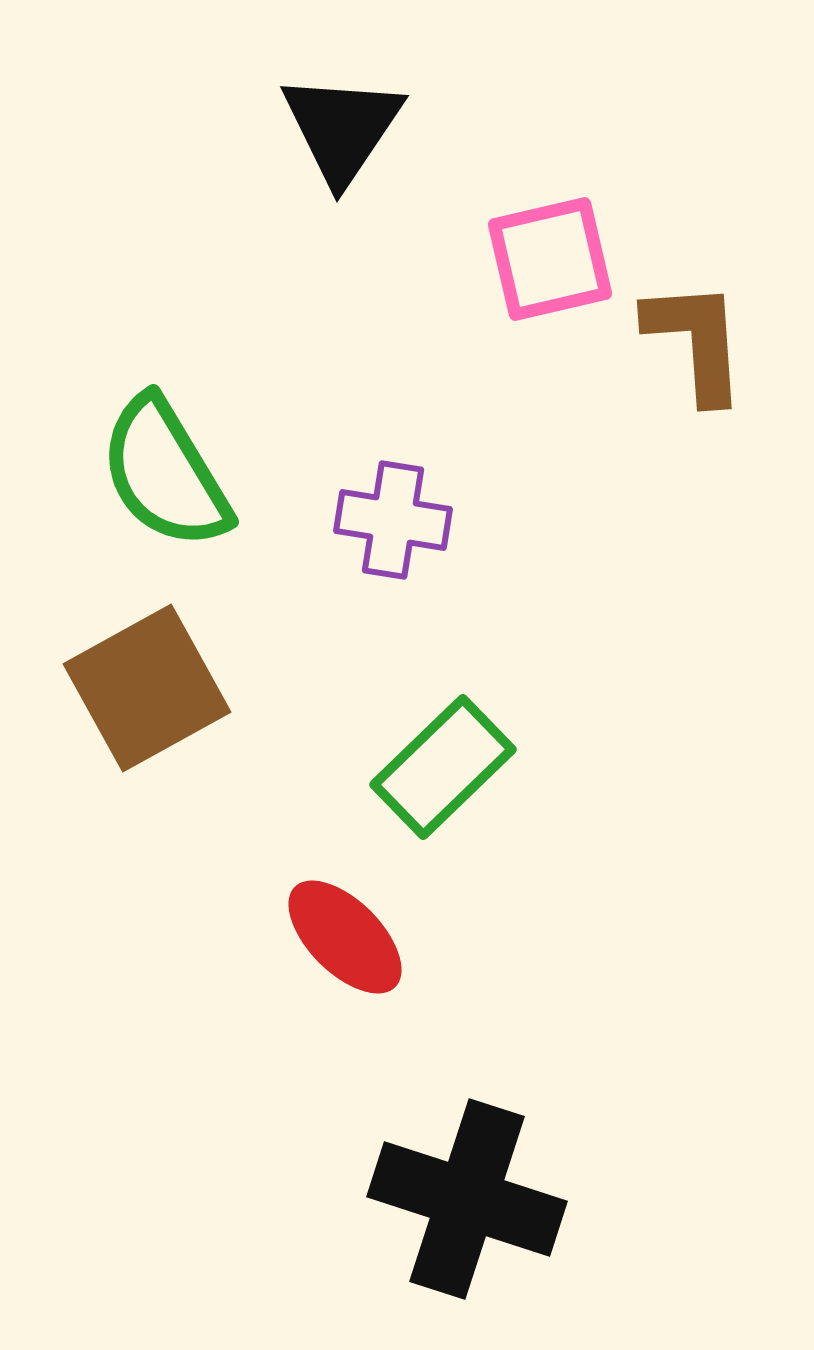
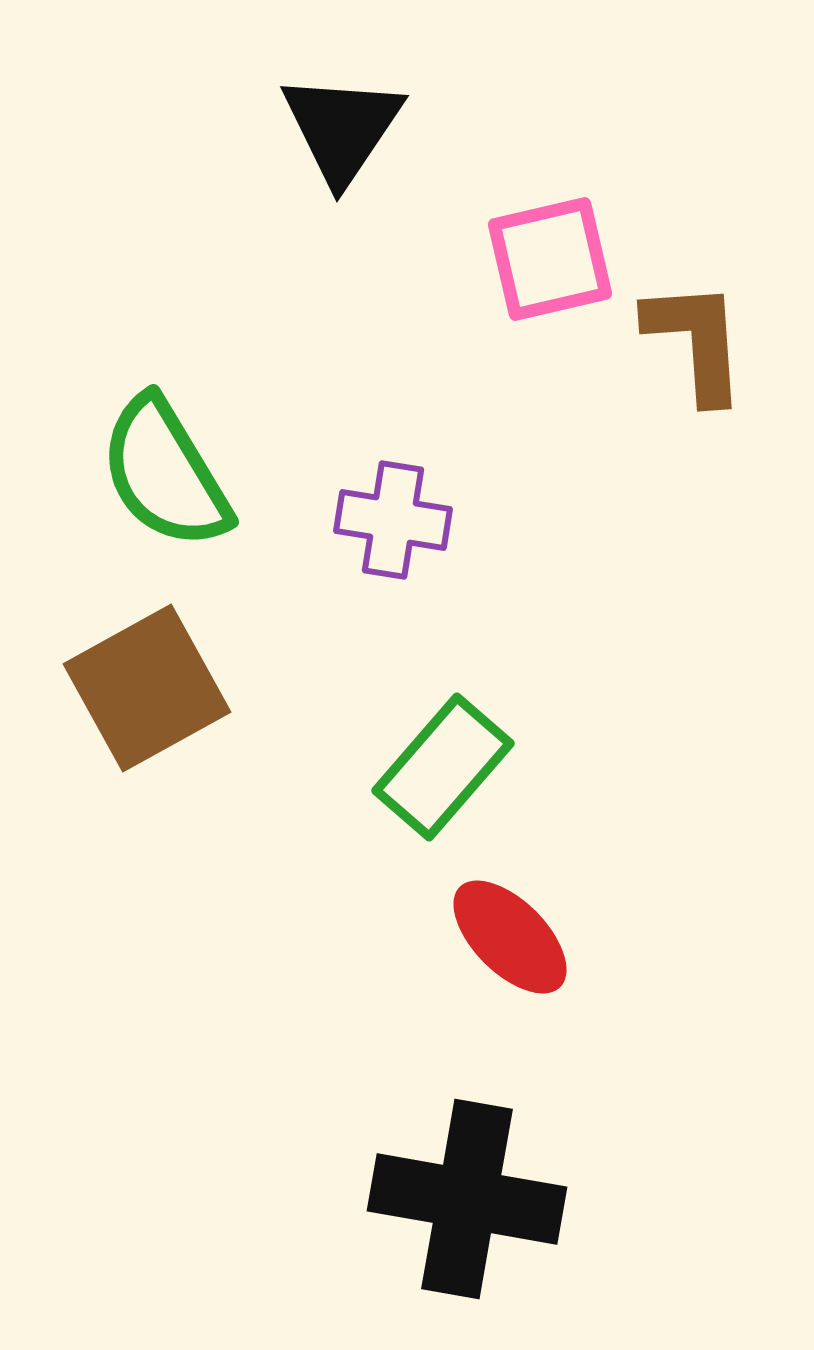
green rectangle: rotated 5 degrees counterclockwise
red ellipse: moved 165 px right
black cross: rotated 8 degrees counterclockwise
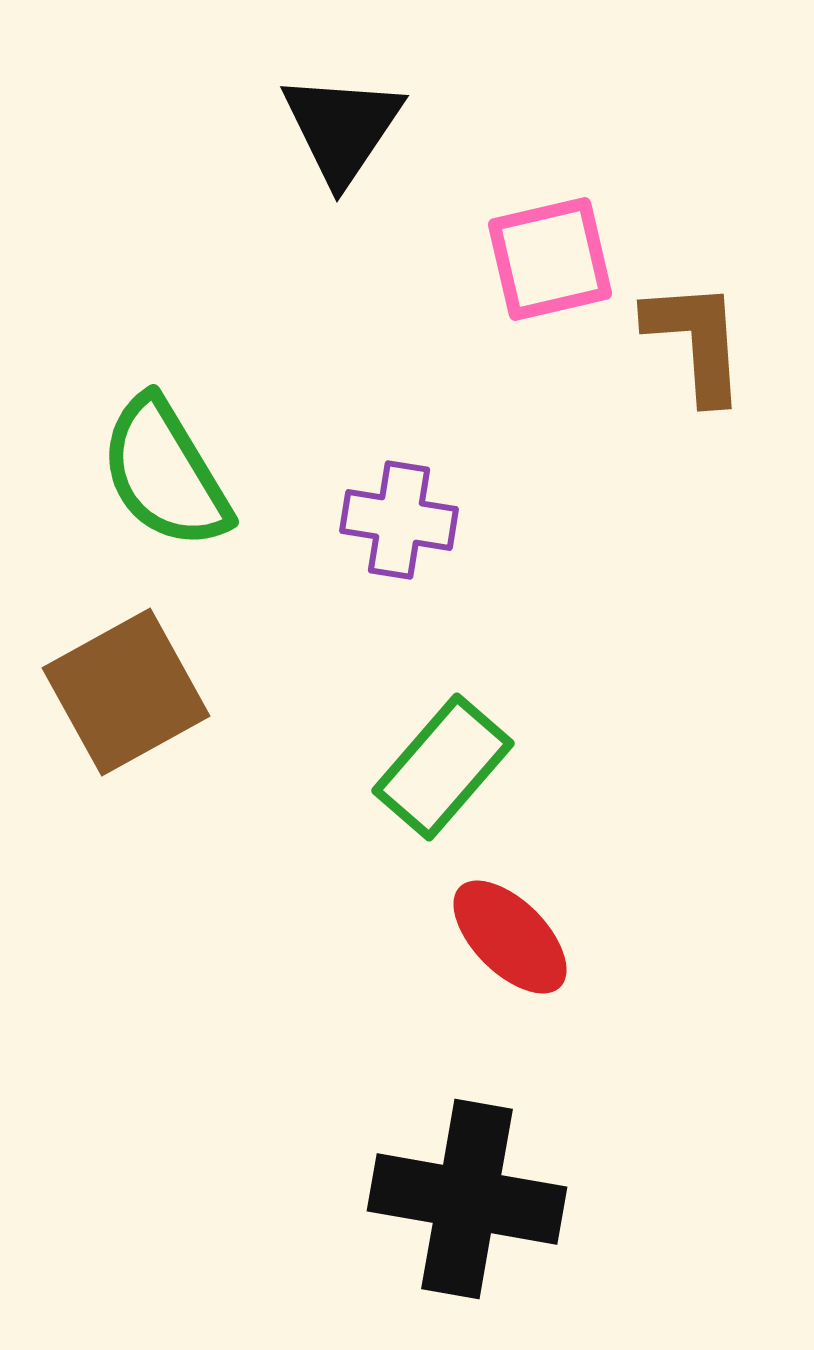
purple cross: moved 6 px right
brown square: moved 21 px left, 4 px down
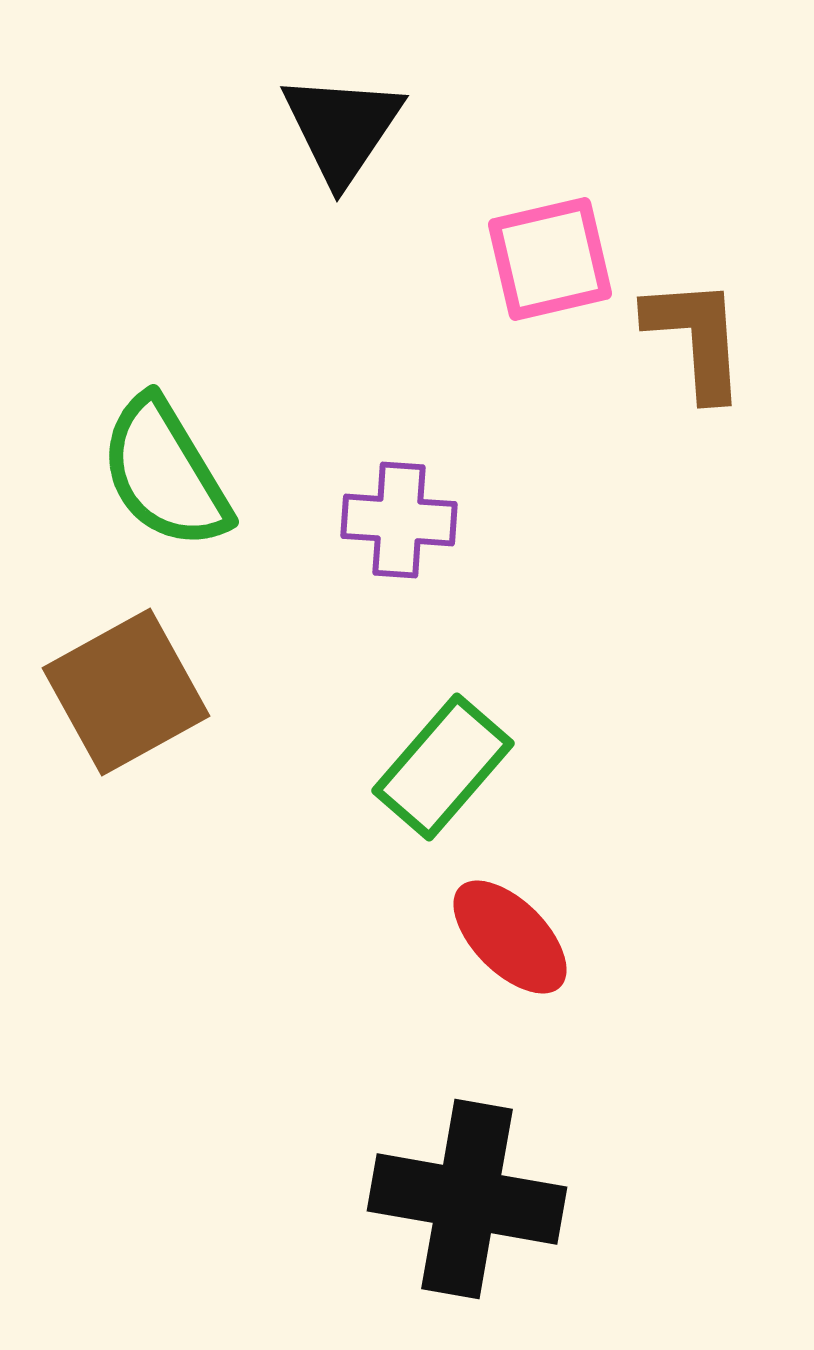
brown L-shape: moved 3 px up
purple cross: rotated 5 degrees counterclockwise
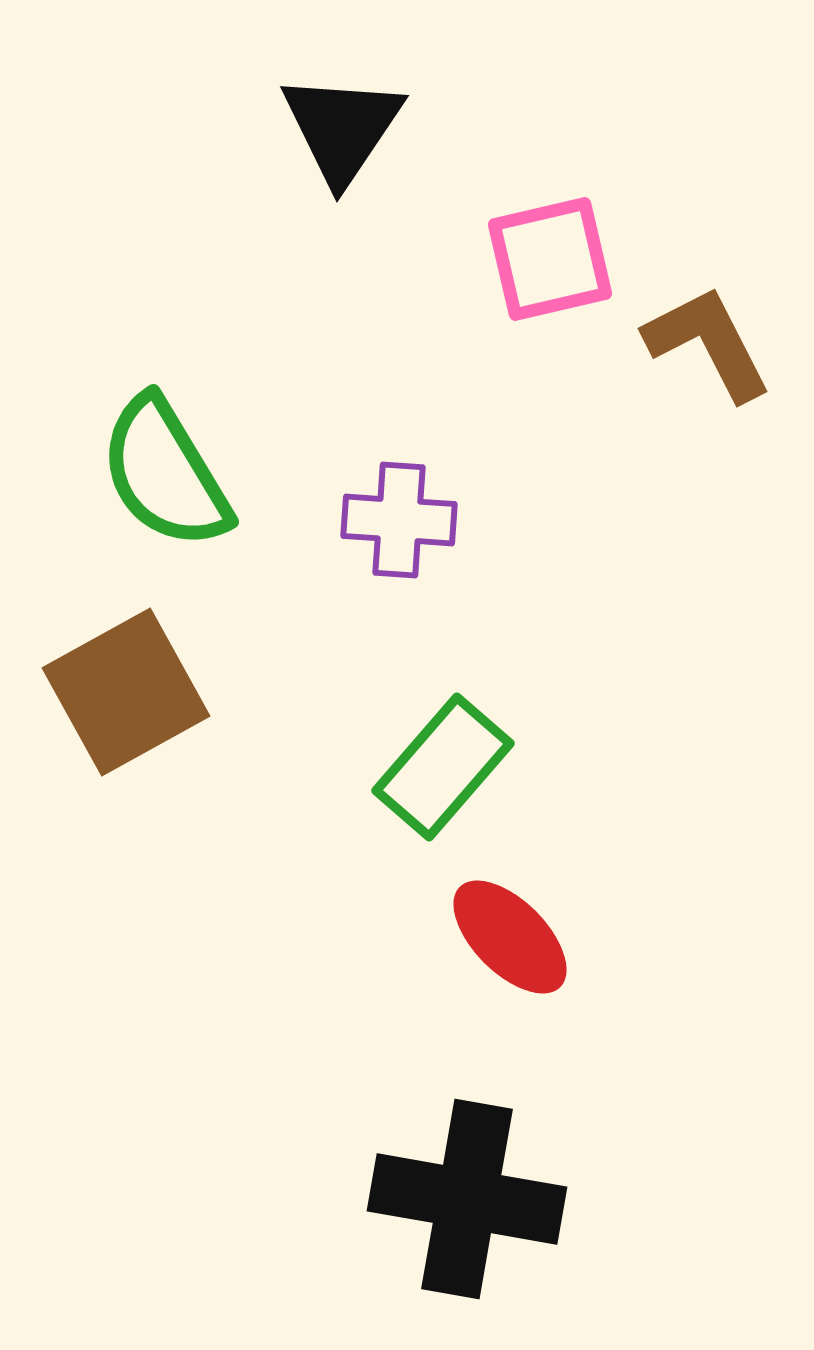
brown L-shape: moved 12 px right, 5 px down; rotated 23 degrees counterclockwise
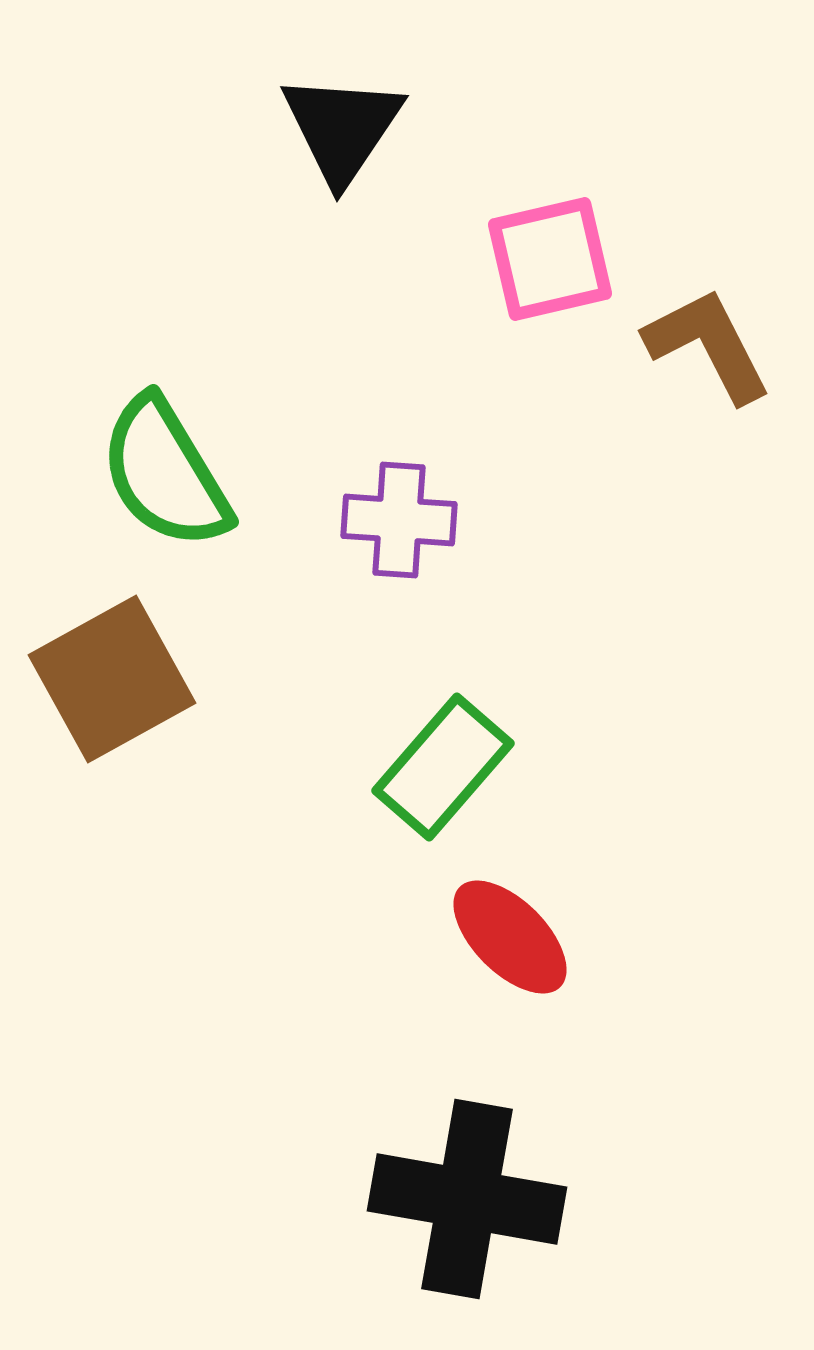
brown L-shape: moved 2 px down
brown square: moved 14 px left, 13 px up
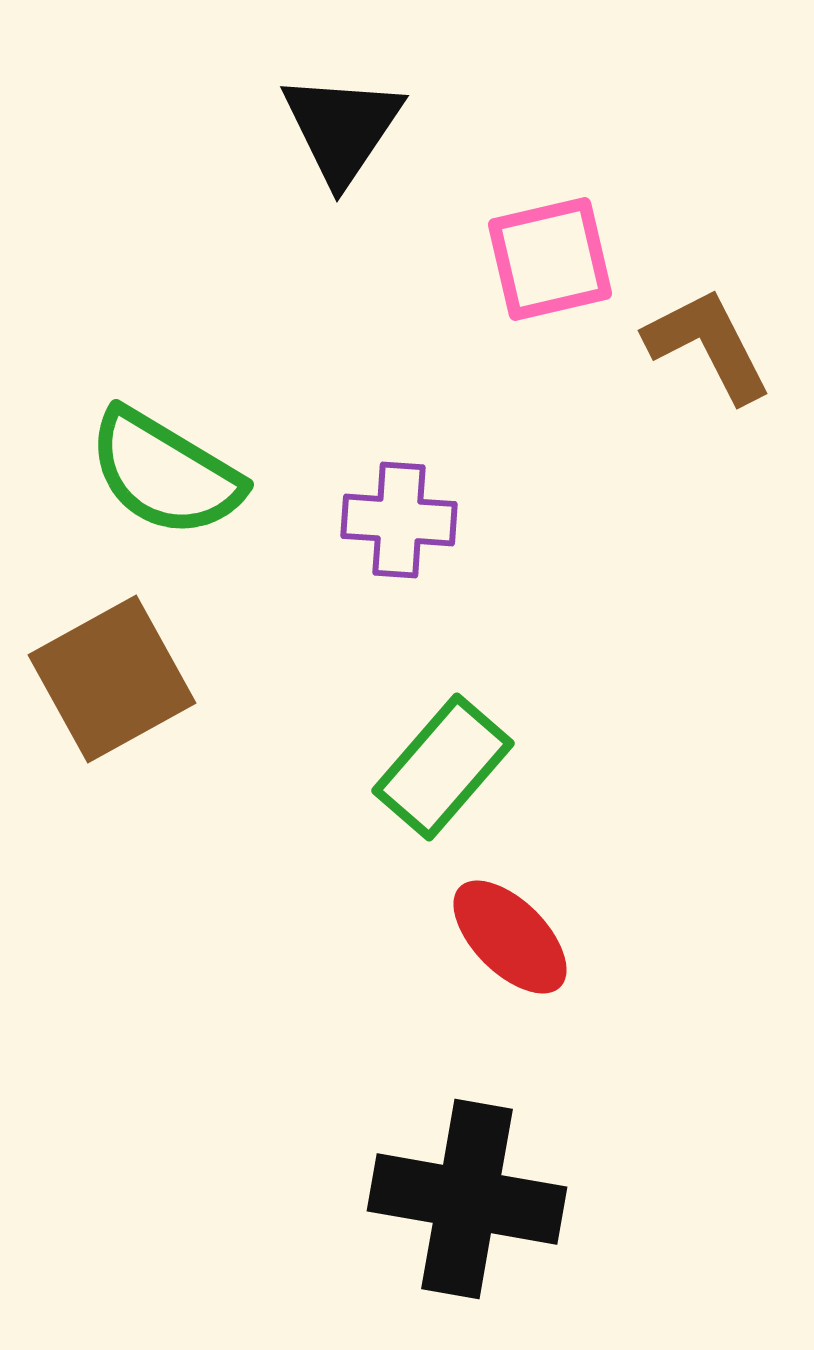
green semicircle: rotated 28 degrees counterclockwise
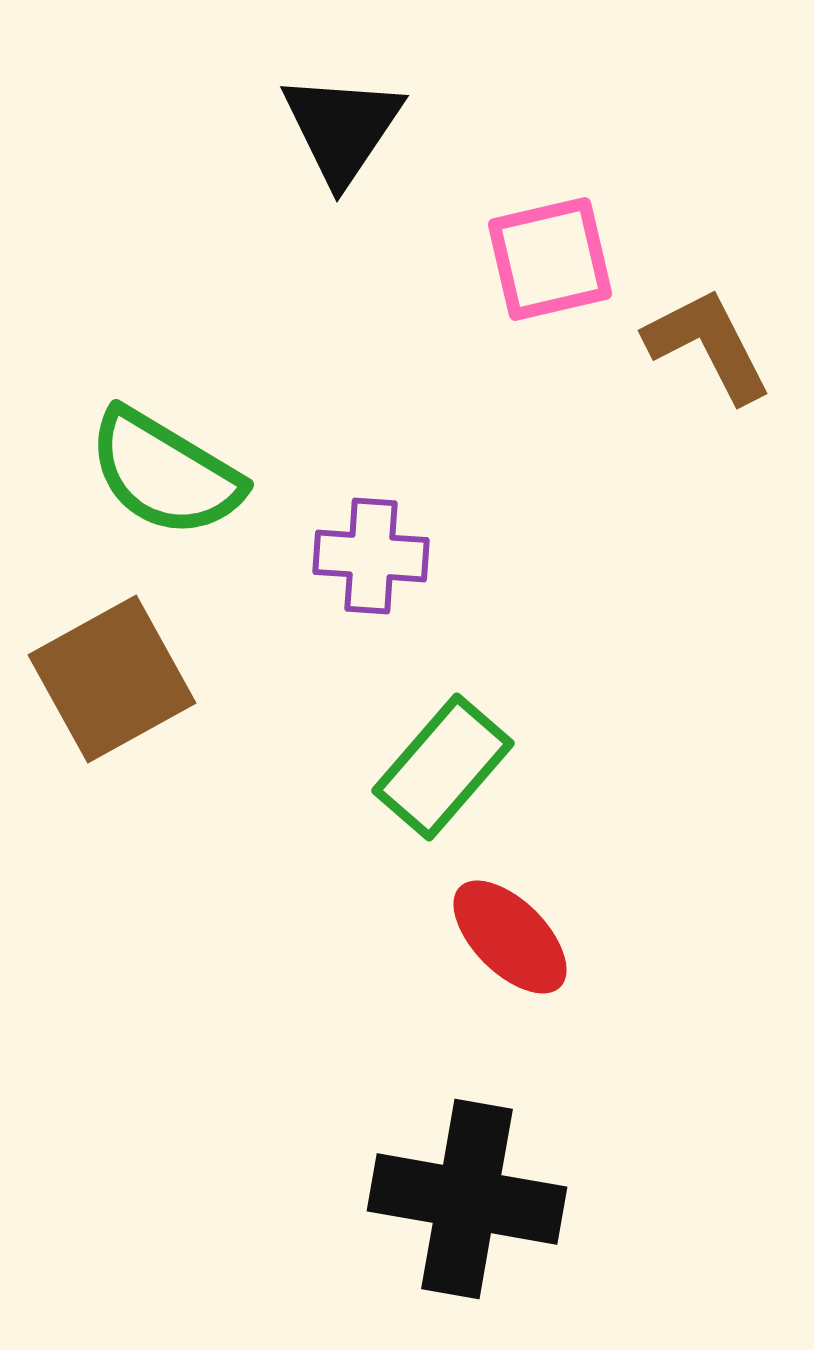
purple cross: moved 28 px left, 36 px down
